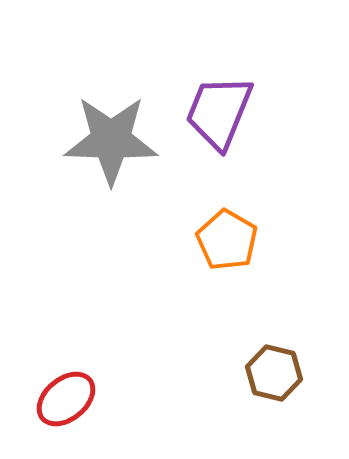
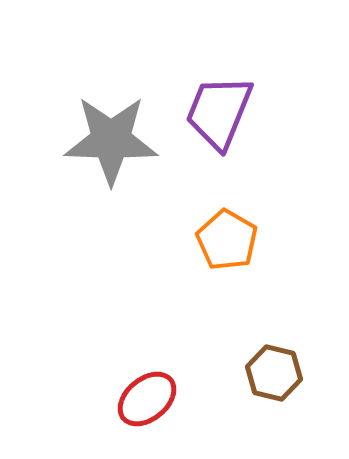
red ellipse: moved 81 px right
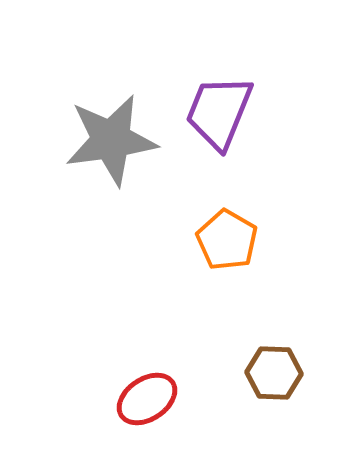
gray star: rotated 10 degrees counterclockwise
brown hexagon: rotated 12 degrees counterclockwise
red ellipse: rotated 6 degrees clockwise
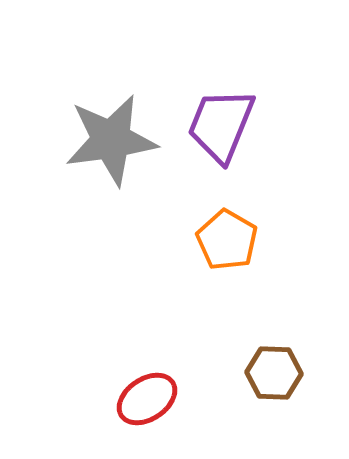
purple trapezoid: moved 2 px right, 13 px down
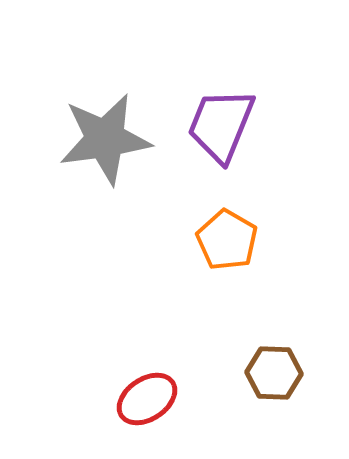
gray star: moved 6 px left, 1 px up
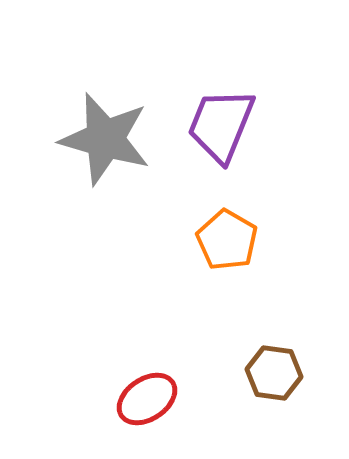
gray star: rotated 24 degrees clockwise
brown hexagon: rotated 6 degrees clockwise
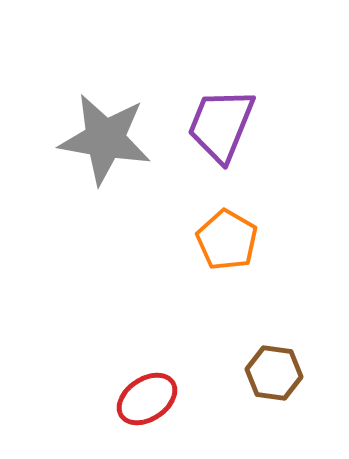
gray star: rotated 6 degrees counterclockwise
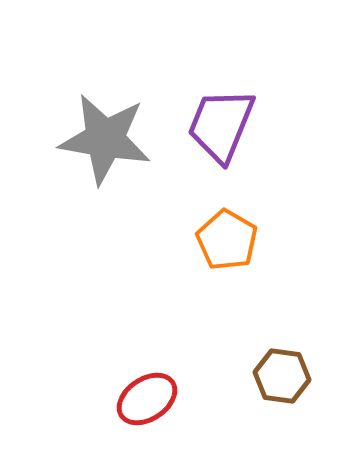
brown hexagon: moved 8 px right, 3 px down
